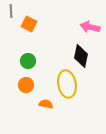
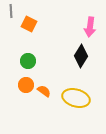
pink arrow: rotated 96 degrees counterclockwise
black diamond: rotated 20 degrees clockwise
yellow ellipse: moved 9 px right, 14 px down; rotated 64 degrees counterclockwise
orange semicircle: moved 2 px left, 13 px up; rotated 24 degrees clockwise
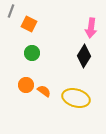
gray line: rotated 24 degrees clockwise
pink arrow: moved 1 px right, 1 px down
black diamond: moved 3 px right
green circle: moved 4 px right, 8 px up
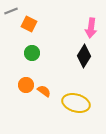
gray line: rotated 48 degrees clockwise
yellow ellipse: moved 5 px down
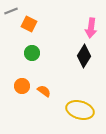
orange circle: moved 4 px left, 1 px down
yellow ellipse: moved 4 px right, 7 px down
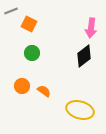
black diamond: rotated 20 degrees clockwise
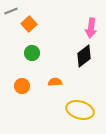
orange square: rotated 21 degrees clockwise
orange semicircle: moved 11 px right, 9 px up; rotated 40 degrees counterclockwise
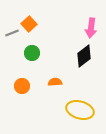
gray line: moved 1 px right, 22 px down
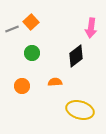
orange square: moved 2 px right, 2 px up
gray line: moved 4 px up
black diamond: moved 8 px left
